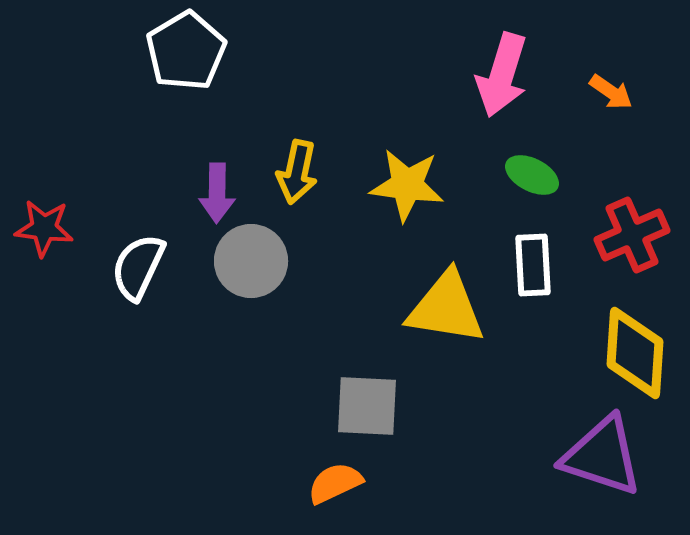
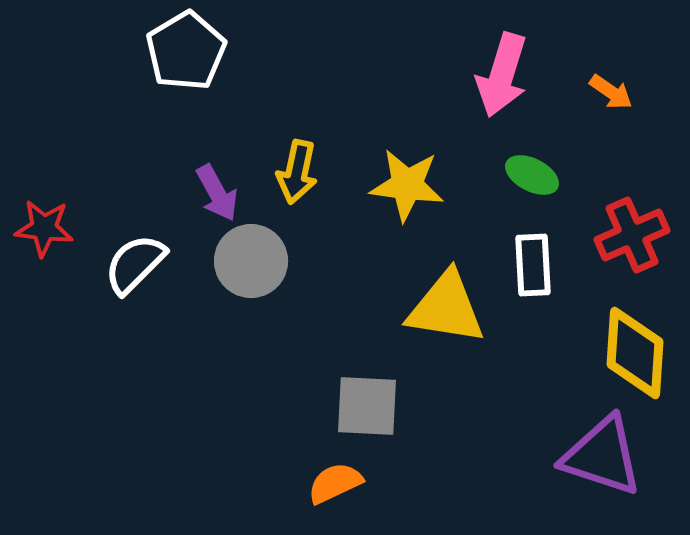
purple arrow: rotated 30 degrees counterclockwise
white semicircle: moved 3 px left, 3 px up; rotated 20 degrees clockwise
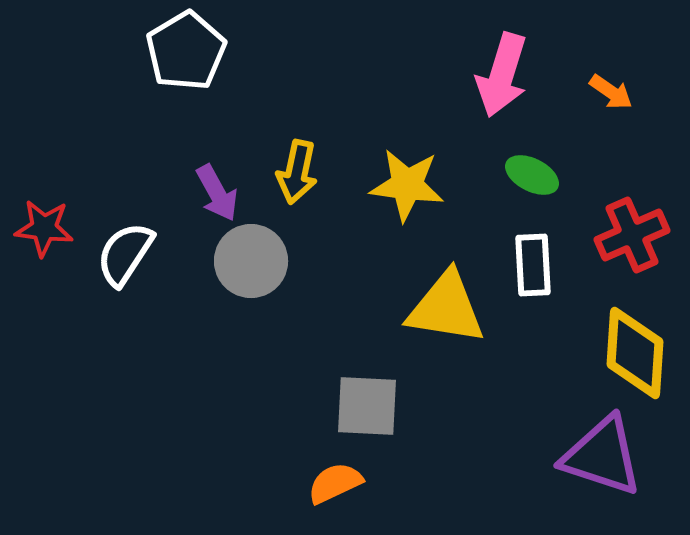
white semicircle: moved 10 px left, 10 px up; rotated 12 degrees counterclockwise
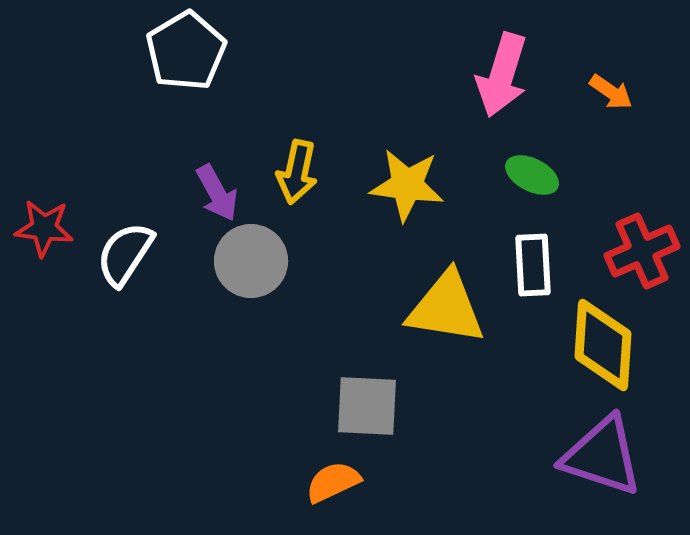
red cross: moved 10 px right, 16 px down
yellow diamond: moved 32 px left, 8 px up
orange semicircle: moved 2 px left, 1 px up
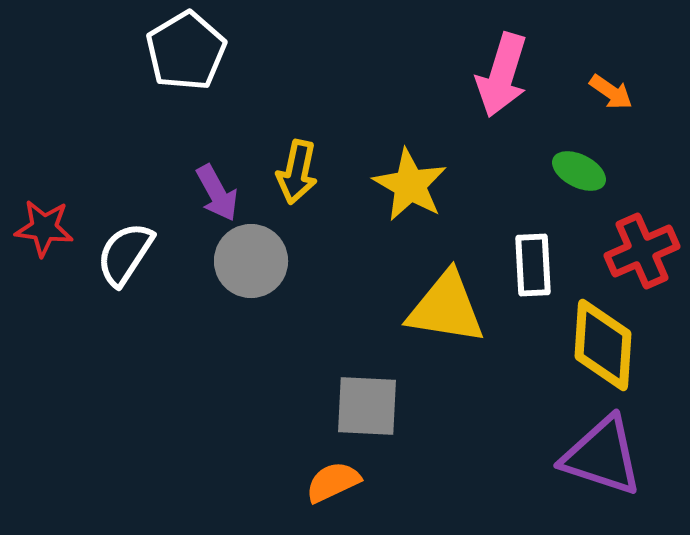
green ellipse: moved 47 px right, 4 px up
yellow star: moved 3 px right; rotated 22 degrees clockwise
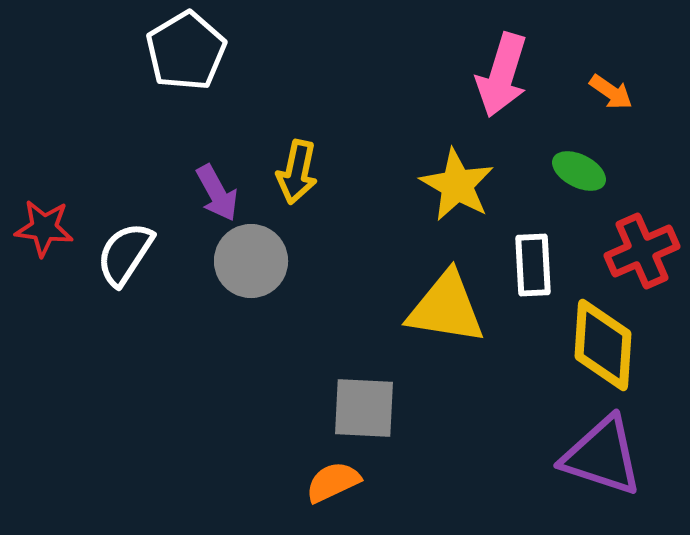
yellow star: moved 47 px right
gray square: moved 3 px left, 2 px down
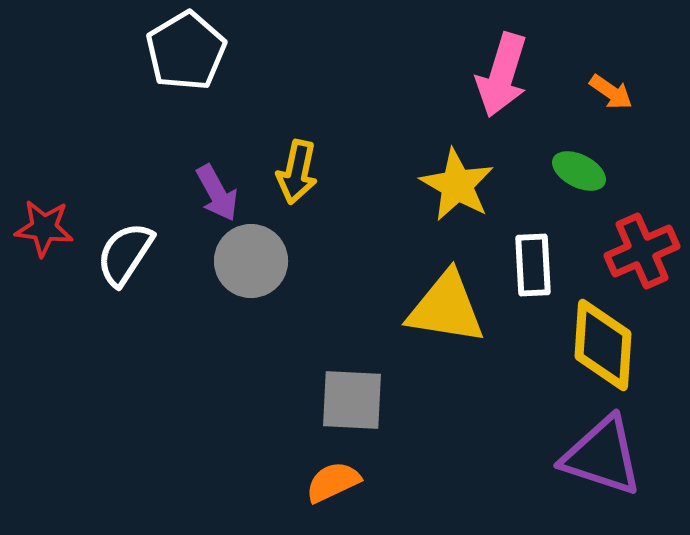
gray square: moved 12 px left, 8 px up
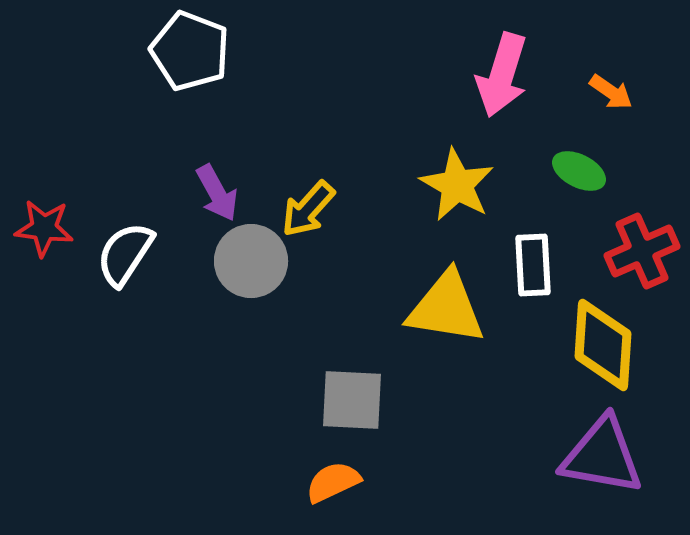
white pentagon: moved 4 px right; rotated 20 degrees counterclockwise
yellow arrow: moved 11 px right, 37 px down; rotated 30 degrees clockwise
purple triangle: rotated 8 degrees counterclockwise
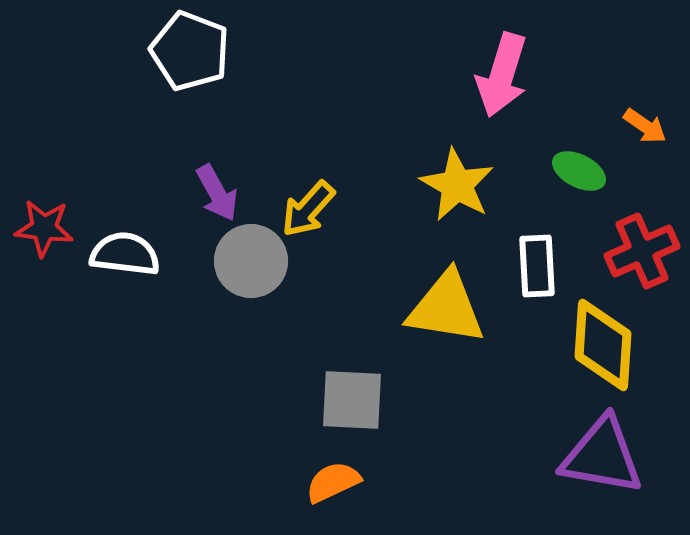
orange arrow: moved 34 px right, 34 px down
white semicircle: rotated 64 degrees clockwise
white rectangle: moved 4 px right, 1 px down
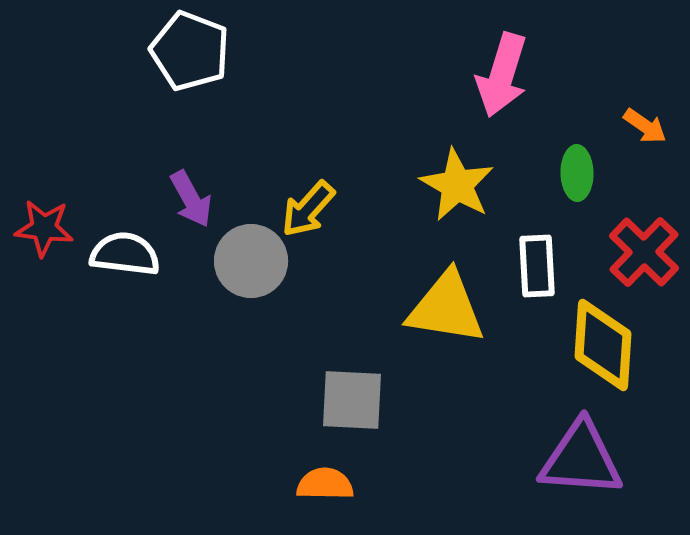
green ellipse: moved 2 px left, 2 px down; rotated 62 degrees clockwise
purple arrow: moved 26 px left, 6 px down
red cross: moved 2 px right, 1 px down; rotated 22 degrees counterclockwise
purple triangle: moved 21 px left, 3 px down; rotated 6 degrees counterclockwise
orange semicircle: moved 8 px left, 2 px down; rotated 26 degrees clockwise
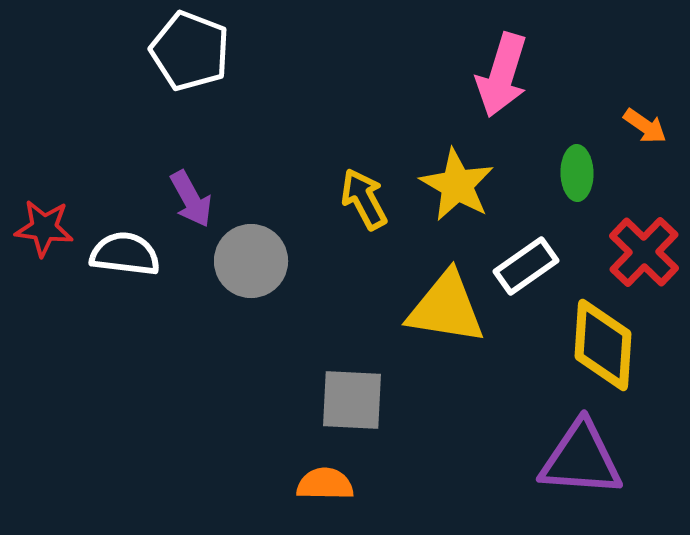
yellow arrow: moved 56 px right, 10 px up; rotated 110 degrees clockwise
white rectangle: moved 11 px left; rotated 58 degrees clockwise
